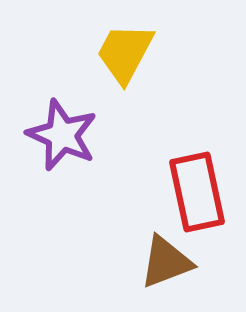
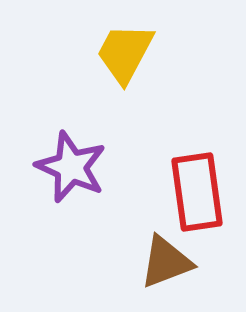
purple star: moved 9 px right, 32 px down
red rectangle: rotated 4 degrees clockwise
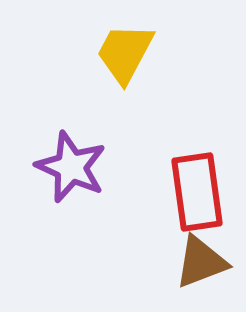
brown triangle: moved 35 px right
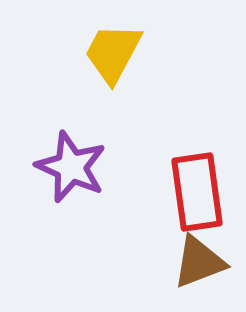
yellow trapezoid: moved 12 px left
brown triangle: moved 2 px left
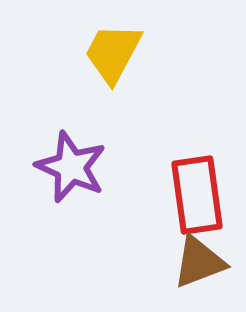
red rectangle: moved 3 px down
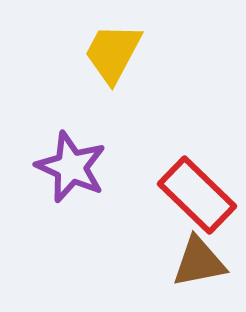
red rectangle: rotated 38 degrees counterclockwise
brown triangle: rotated 10 degrees clockwise
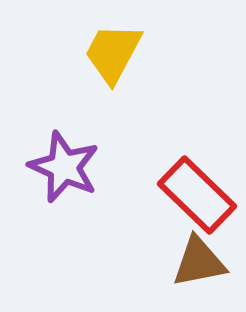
purple star: moved 7 px left
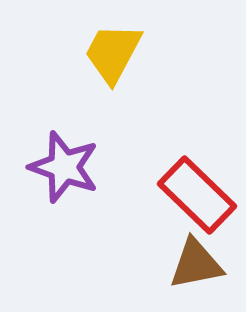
purple star: rotated 4 degrees counterclockwise
brown triangle: moved 3 px left, 2 px down
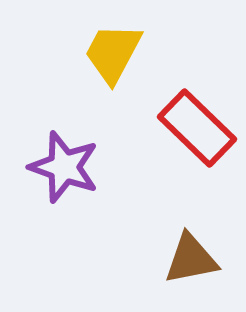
red rectangle: moved 67 px up
brown triangle: moved 5 px left, 5 px up
